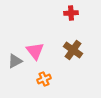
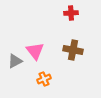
brown cross: rotated 24 degrees counterclockwise
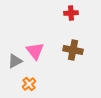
orange cross: moved 15 px left, 5 px down; rotated 16 degrees counterclockwise
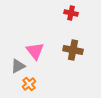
red cross: rotated 16 degrees clockwise
gray triangle: moved 3 px right, 5 px down
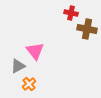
brown cross: moved 14 px right, 21 px up
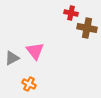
brown cross: moved 1 px up
gray triangle: moved 6 px left, 8 px up
orange cross: rotated 24 degrees counterclockwise
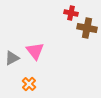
orange cross: rotated 16 degrees clockwise
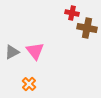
red cross: moved 1 px right
gray triangle: moved 6 px up
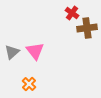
red cross: rotated 24 degrees clockwise
brown cross: rotated 18 degrees counterclockwise
gray triangle: rotated 14 degrees counterclockwise
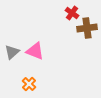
pink triangle: rotated 30 degrees counterclockwise
